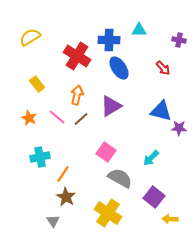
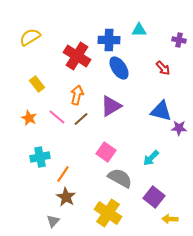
gray triangle: rotated 16 degrees clockwise
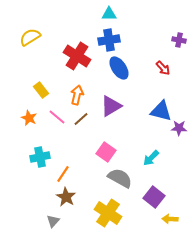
cyan triangle: moved 30 px left, 16 px up
blue cross: rotated 10 degrees counterclockwise
yellow rectangle: moved 4 px right, 6 px down
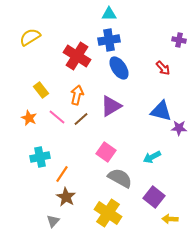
cyan arrow: moved 1 px right, 1 px up; rotated 18 degrees clockwise
orange line: moved 1 px left
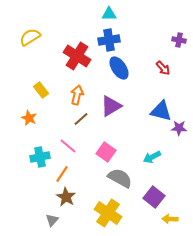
pink line: moved 11 px right, 29 px down
gray triangle: moved 1 px left, 1 px up
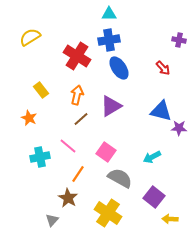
orange line: moved 16 px right
brown star: moved 2 px right, 1 px down
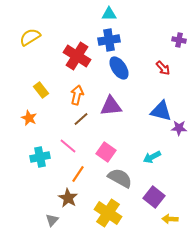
purple triangle: rotated 25 degrees clockwise
